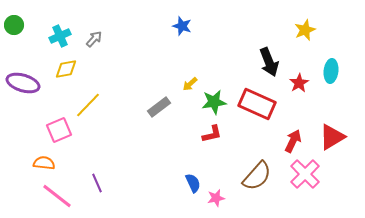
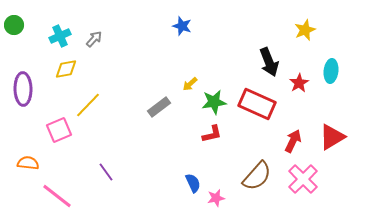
purple ellipse: moved 6 px down; rotated 72 degrees clockwise
orange semicircle: moved 16 px left
pink cross: moved 2 px left, 5 px down
purple line: moved 9 px right, 11 px up; rotated 12 degrees counterclockwise
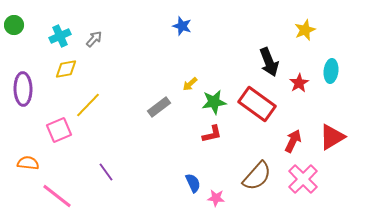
red rectangle: rotated 12 degrees clockwise
pink star: rotated 18 degrees clockwise
